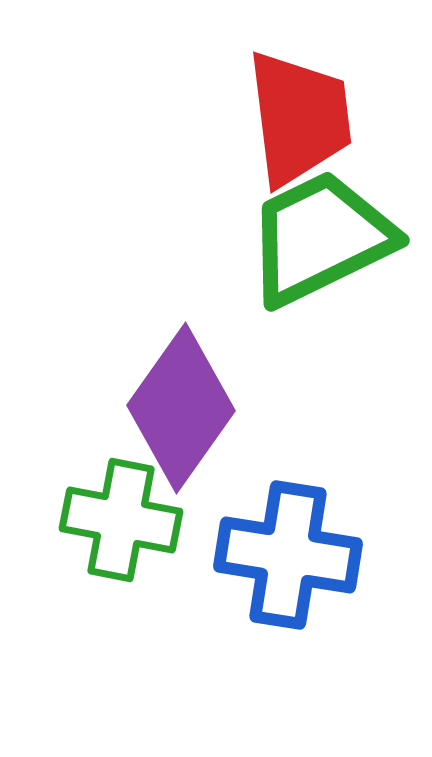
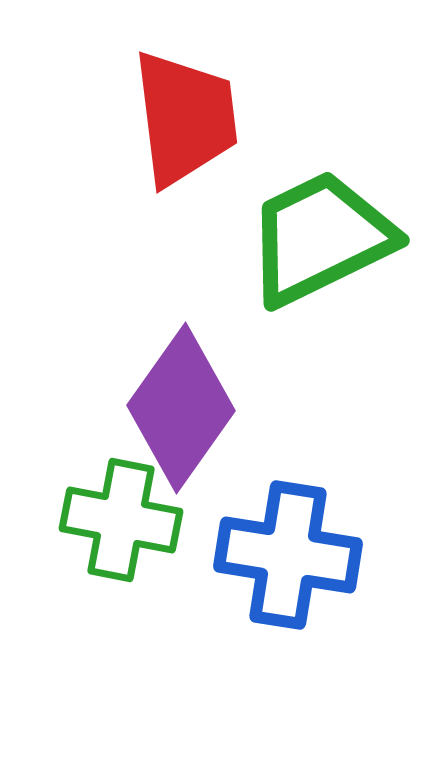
red trapezoid: moved 114 px left
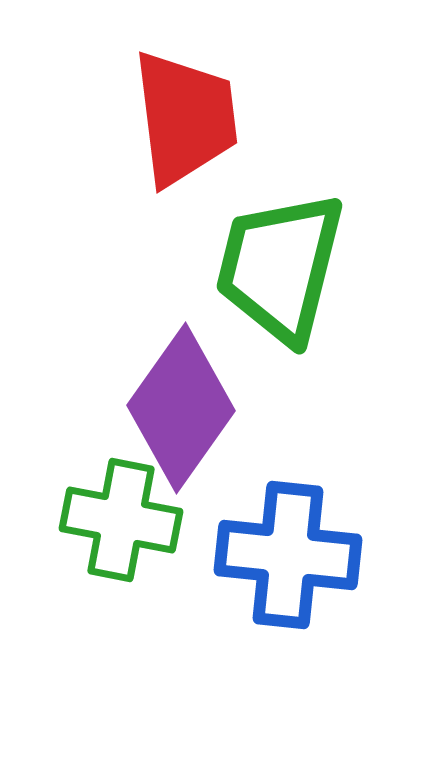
green trapezoid: moved 40 px left, 29 px down; rotated 50 degrees counterclockwise
blue cross: rotated 3 degrees counterclockwise
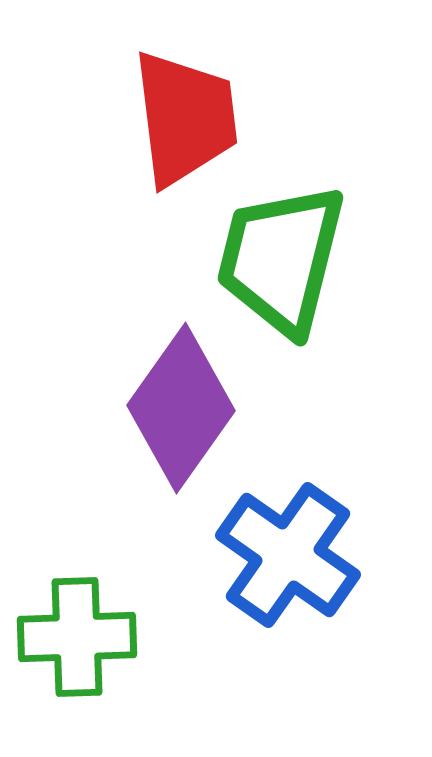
green trapezoid: moved 1 px right, 8 px up
green cross: moved 44 px left, 117 px down; rotated 13 degrees counterclockwise
blue cross: rotated 29 degrees clockwise
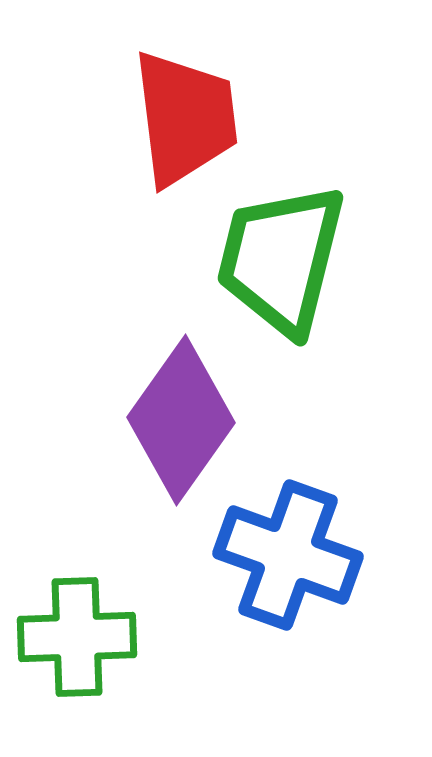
purple diamond: moved 12 px down
blue cross: rotated 15 degrees counterclockwise
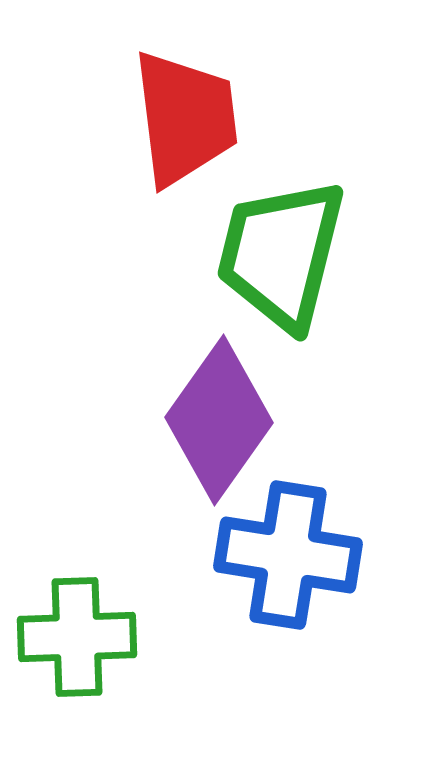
green trapezoid: moved 5 px up
purple diamond: moved 38 px right
blue cross: rotated 11 degrees counterclockwise
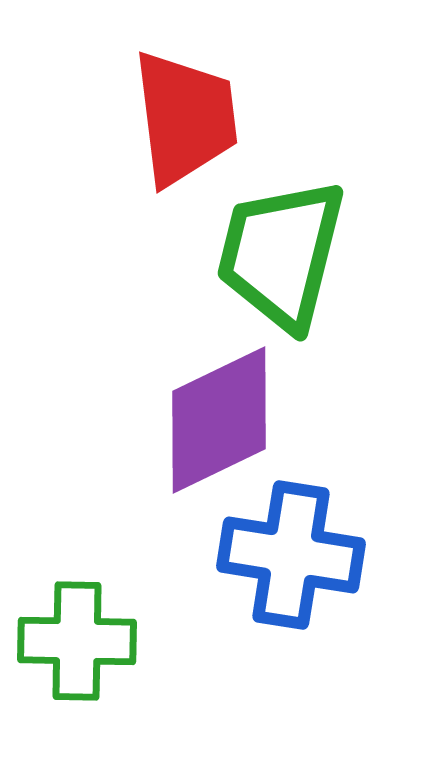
purple diamond: rotated 29 degrees clockwise
blue cross: moved 3 px right
green cross: moved 4 px down; rotated 3 degrees clockwise
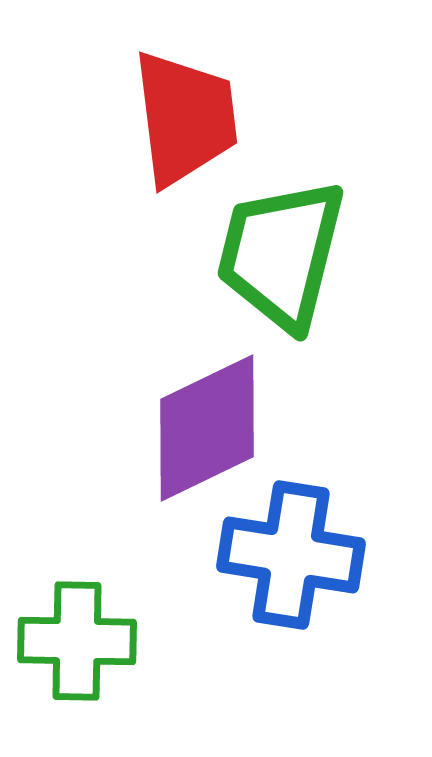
purple diamond: moved 12 px left, 8 px down
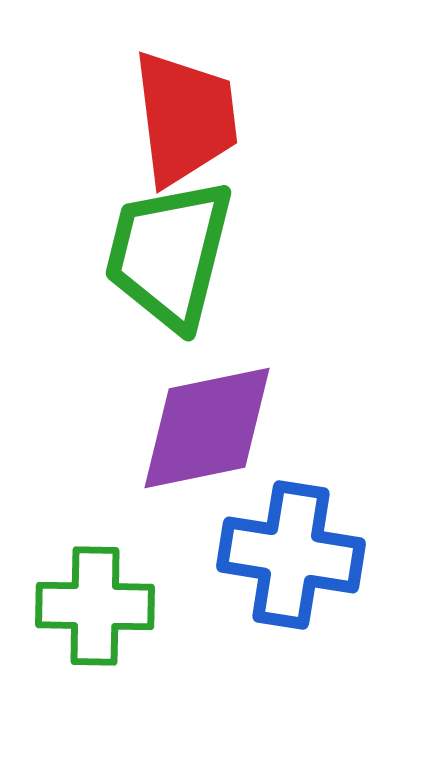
green trapezoid: moved 112 px left
purple diamond: rotated 14 degrees clockwise
green cross: moved 18 px right, 35 px up
